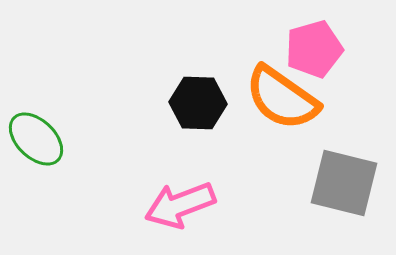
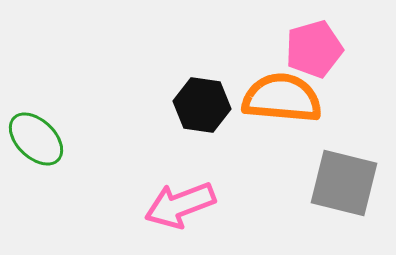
orange semicircle: rotated 150 degrees clockwise
black hexagon: moved 4 px right, 2 px down; rotated 6 degrees clockwise
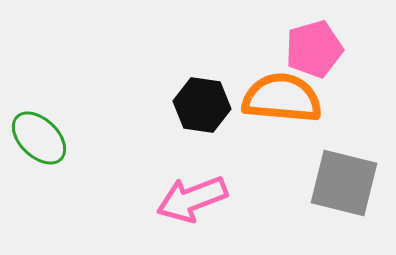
green ellipse: moved 3 px right, 1 px up
pink arrow: moved 12 px right, 6 px up
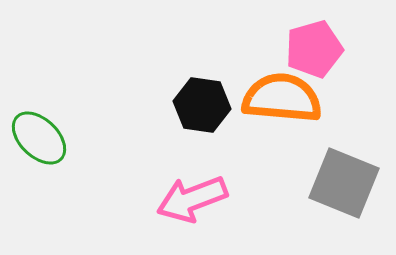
gray square: rotated 8 degrees clockwise
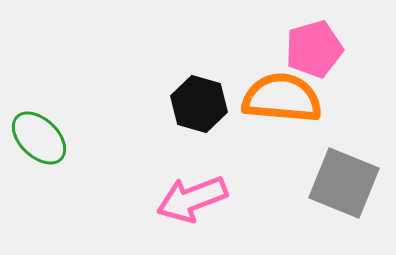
black hexagon: moved 3 px left, 1 px up; rotated 8 degrees clockwise
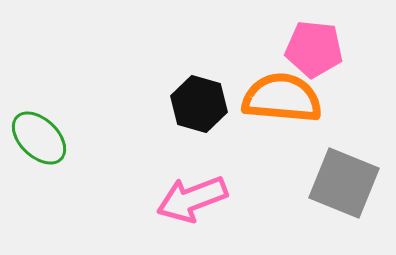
pink pentagon: rotated 22 degrees clockwise
